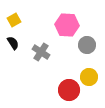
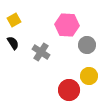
yellow circle: moved 1 px up
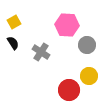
yellow square: moved 2 px down
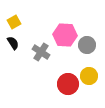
pink hexagon: moved 2 px left, 10 px down
red circle: moved 1 px left, 6 px up
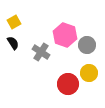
pink hexagon: rotated 15 degrees clockwise
yellow circle: moved 3 px up
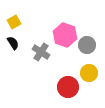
red circle: moved 3 px down
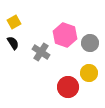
gray circle: moved 3 px right, 2 px up
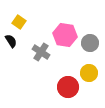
yellow square: moved 5 px right; rotated 24 degrees counterclockwise
pink hexagon: rotated 10 degrees counterclockwise
black semicircle: moved 2 px left, 2 px up
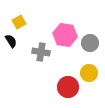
yellow square: rotated 24 degrees clockwise
gray cross: rotated 24 degrees counterclockwise
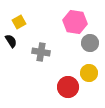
pink hexagon: moved 10 px right, 13 px up
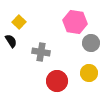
yellow square: rotated 16 degrees counterclockwise
gray circle: moved 1 px right
red circle: moved 11 px left, 6 px up
